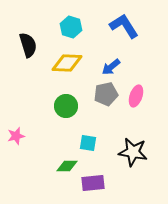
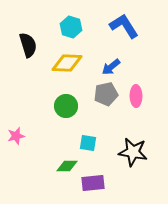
pink ellipse: rotated 20 degrees counterclockwise
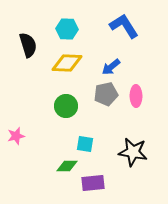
cyan hexagon: moved 4 px left, 2 px down; rotated 15 degrees counterclockwise
cyan square: moved 3 px left, 1 px down
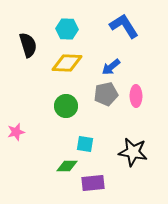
pink star: moved 4 px up
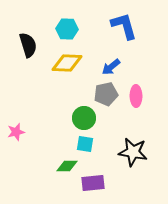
blue L-shape: rotated 16 degrees clockwise
green circle: moved 18 px right, 12 px down
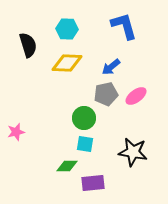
pink ellipse: rotated 55 degrees clockwise
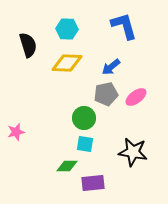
pink ellipse: moved 1 px down
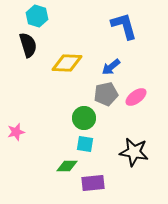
cyan hexagon: moved 30 px left, 13 px up; rotated 15 degrees clockwise
black star: moved 1 px right
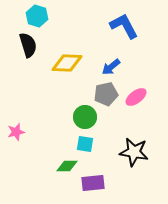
blue L-shape: rotated 12 degrees counterclockwise
green circle: moved 1 px right, 1 px up
